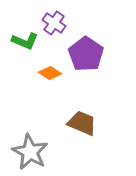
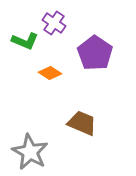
purple pentagon: moved 9 px right, 1 px up
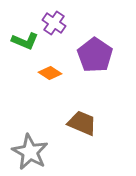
purple pentagon: moved 2 px down
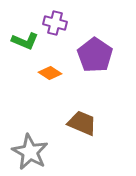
purple cross: moved 1 px right; rotated 20 degrees counterclockwise
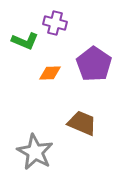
purple pentagon: moved 1 px left, 9 px down
orange diamond: rotated 35 degrees counterclockwise
gray star: moved 5 px right
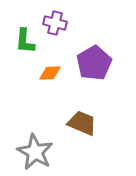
green L-shape: rotated 72 degrees clockwise
purple pentagon: moved 1 px up; rotated 8 degrees clockwise
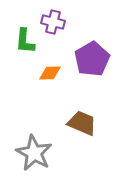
purple cross: moved 2 px left, 1 px up
purple pentagon: moved 2 px left, 4 px up
gray star: moved 1 px left, 1 px down
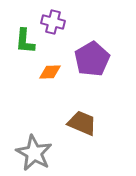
orange diamond: moved 1 px up
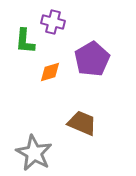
orange diamond: rotated 15 degrees counterclockwise
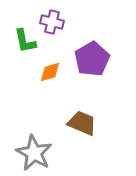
purple cross: moved 1 px left
green L-shape: rotated 16 degrees counterclockwise
